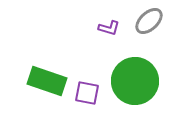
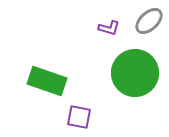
green circle: moved 8 px up
purple square: moved 8 px left, 24 px down
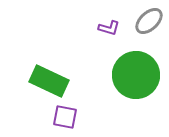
green circle: moved 1 px right, 2 px down
green rectangle: moved 2 px right; rotated 6 degrees clockwise
purple square: moved 14 px left
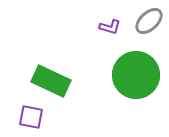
purple L-shape: moved 1 px right, 1 px up
green rectangle: moved 2 px right
purple square: moved 34 px left
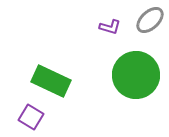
gray ellipse: moved 1 px right, 1 px up
purple square: rotated 20 degrees clockwise
